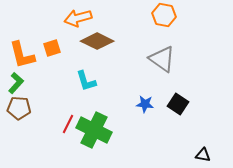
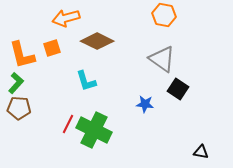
orange arrow: moved 12 px left
black square: moved 15 px up
black triangle: moved 2 px left, 3 px up
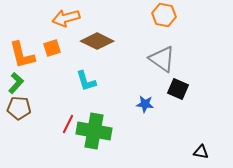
black square: rotated 10 degrees counterclockwise
green cross: moved 1 px down; rotated 16 degrees counterclockwise
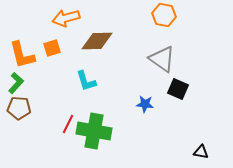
brown diamond: rotated 28 degrees counterclockwise
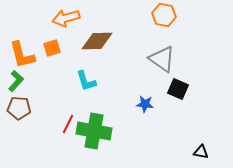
green L-shape: moved 2 px up
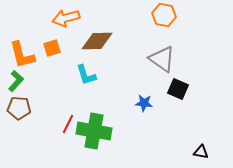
cyan L-shape: moved 6 px up
blue star: moved 1 px left, 1 px up
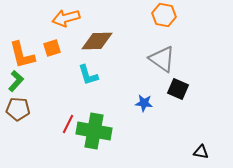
cyan L-shape: moved 2 px right
brown pentagon: moved 1 px left, 1 px down
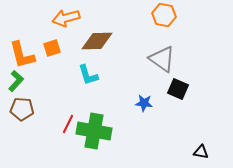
brown pentagon: moved 4 px right
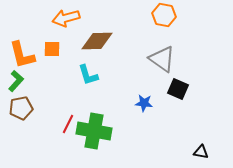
orange square: moved 1 px down; rotated 18 degrees clockwise
brown pentagon: moved 1 px left, 1 px up; rotated 15 degrees counterclockwise
